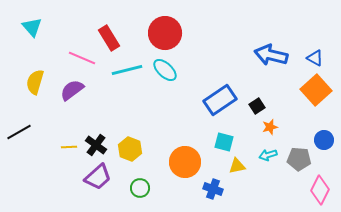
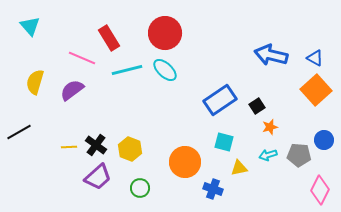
cyan triangle: moved 2 px left, 1 px up
gray pentagon: moved 4 px up
yellow triangle: moved 2 px right, 2 px down
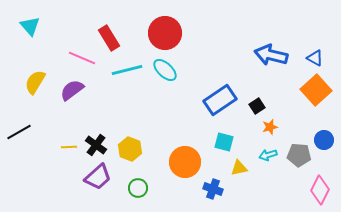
yellow semicircle: rotated 15 degrees clockwise
green circle: moved 2 px left
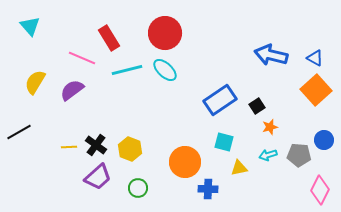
blue cross: moved 5 px left; rotated 18 degrees counterclockwise
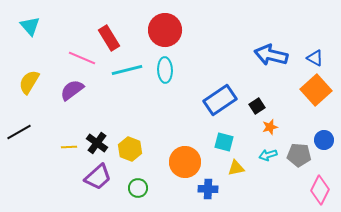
red circle: moved 3 px up
cyan ellipse: rotated 45 degrees clockwise
yellow semicircle: moved 6 px left
black cross: moved 1 px right, 2 px up
yellow triangle: moved 3 px left
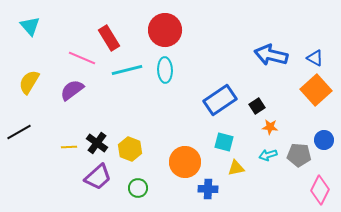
orange star: rotated 21 degrees clockwise
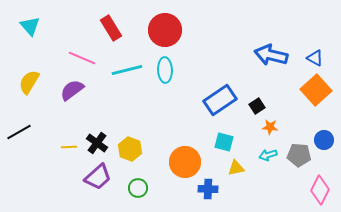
red rectangle: moved 2 px right, 10 px up
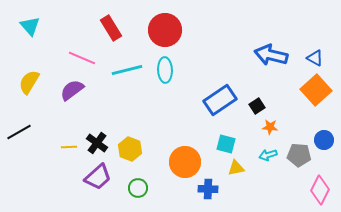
cyan square: moved 2 px right, 2 px down
